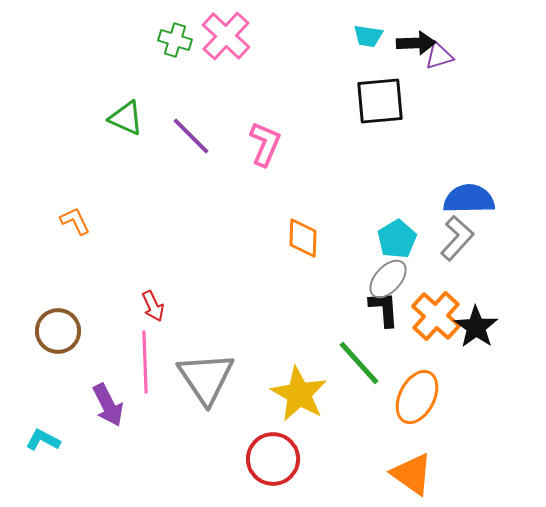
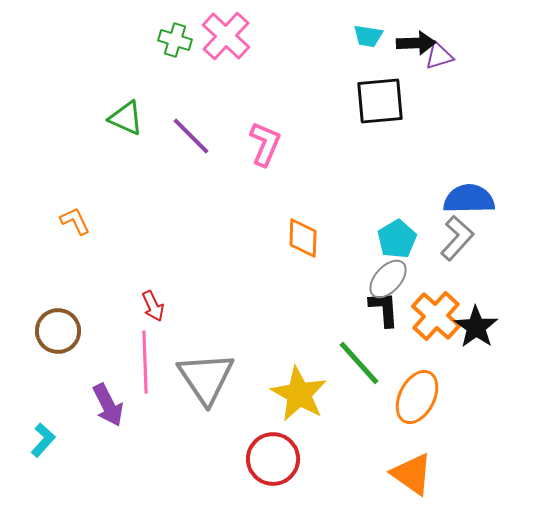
cyan L-shape: rotated 104 degrees clockwise
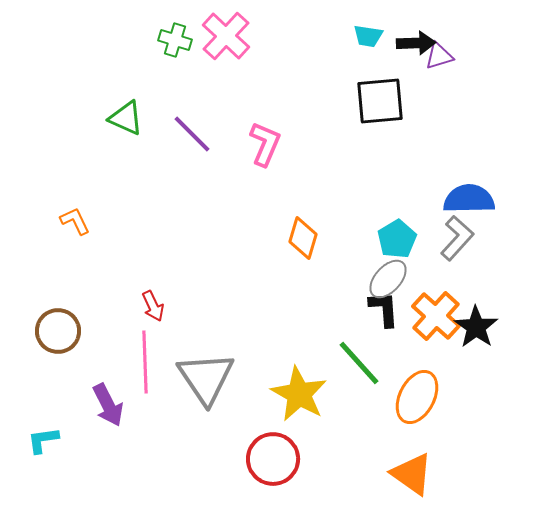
purple line: moved 1 px right, 2 px up
orange diamond: rotated 15 degrees clockwise
cyan L-shape: rotated 140 degrees counterclockwise
